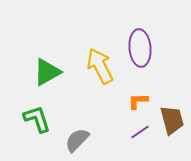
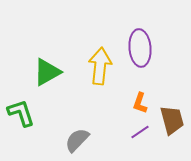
yellow arrow: rotated 33 degrees clockwise
orange L-shape: moved 2 px right, 2 px down; rotated 70 degrees counterclockwise
green L-shape: moved 16 px left, 6 px up
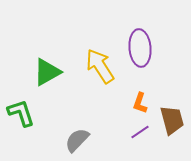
yellow arrow: rotated 39 degrees counterclockwise
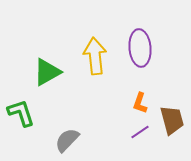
yellow arrow: moved 5 px left, 10 px up; rotated 27 degrees clockwise
gray semicircle: moved 10 px left
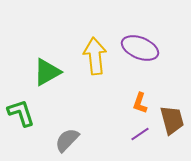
purple ellipse: rotated 63 degrees counterclockwise
purple line: moved 2 px down
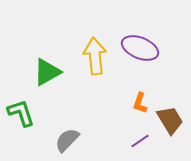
brown trapezoid: moved 2 px left; rotated 16 degrees counterclockwise
purple line: moved 7 px down
